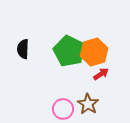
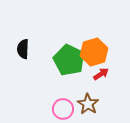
green pentagon: moved 9 px down
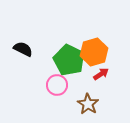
black semicircle: rotated 114 degrees clockwise
pink circle: moved 6 px left, 24 px up
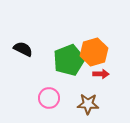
green pentagon: rotated 24 degrees clockwise
red arrow: rotated 35 degrees clockwise
pink circle: moved 8 px left, 13 px down
brown star: rotated 30 degrees counterclockwise
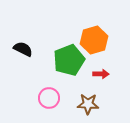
orange hexagon: moved 12 px up
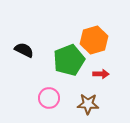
black semicircle: moved 1 px right, 1 px down
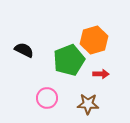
pink circle: moved 2 px left
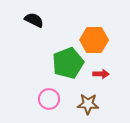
orange hexagon: rotated 16 degrees clockwise
black semicircle: moved 10 px right, 30 px up
green pentagon: moved 1 px left, 3 px down
pink circle: moved 2 px right, 1 px down
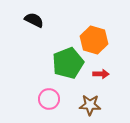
orange hexagon: rotated 16 degrees clockwise
brown star: moved 2 px right, 1 px down
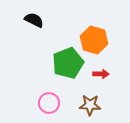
pink circle: moved 4 px down
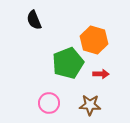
black semicircle: rotated 138 degrees counterclockwise
